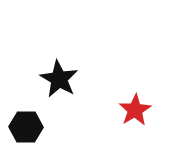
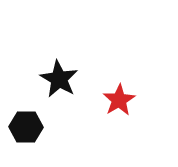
red star: moved 16 px left, 10 px up
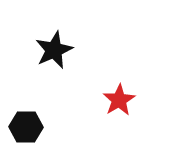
black star: moved 5 px left, 29 px up; rotated 18 degrees clockwise
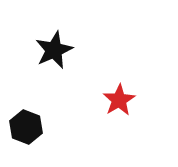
black hexagon: rotated 20 degrees clockwise
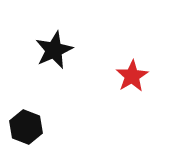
red star: moved 13 px right, 24 px up
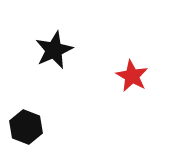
red star: rotated 12 degrees counterclockwise
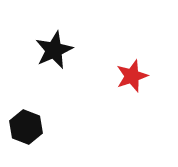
red star: rotated 24 degrees clockwise
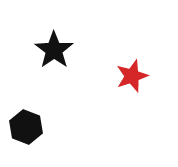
black star: rotated 12 degrees counterclockwise
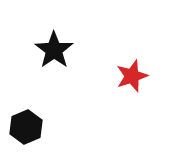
black hexagon: rotated 16 degrees clockwise
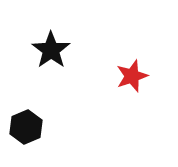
black star: moved 3 px left
